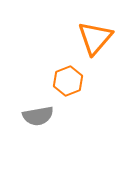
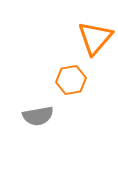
orange hexagon: moved 3 px right, 1 px up; rotated 12 degrees clockwise
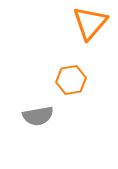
orange triangle: moved 5 px left, 15 px up
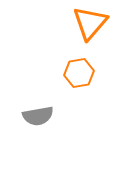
orange hexagon: moved 8 px right, 7 px up
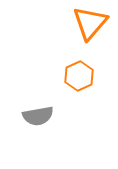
orange hexagon: moved 3 px down; rotated 16 degrees counterclockwise
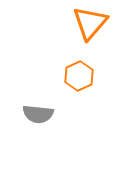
gray semicircle: moved 2 px up; rotated 16 degrees clockwise
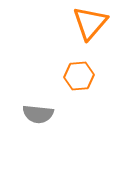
orange hexagon: rotated 20 degrees clockwise
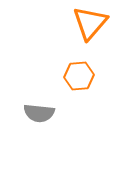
gray semicircle: moved 1 px right, 1 px up
